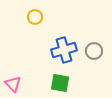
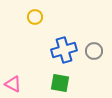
pink triangle: rotated 18 degrees counterclockwise
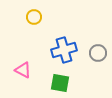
yellow circle: moved 1 px left
gray circle: moved 4 px right, 2 px down
pink triangle: moved 10 px right, 14 px up
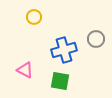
gray circle: moved 2 px left, 14 px up
pink triangle: moved 2 px right
green square: moved 2 px up
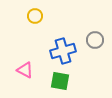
yellow circle: moved 1 px right, 1 px up
gray circle: moved 1 px left, 1 px down
blue cross: moved 1 px left, 1 px down
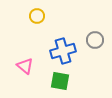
yellow circle: moved 2 px right
pink triangle: moved 4 px up; rotated 12 degrees clockwise
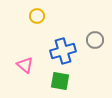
pink triangle: moved 1 px up
